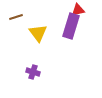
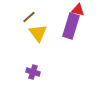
red triangle: rotated 24 degrees clockwise
brown line: moved 13 px right; rotated 24 degrees counterclockwise
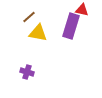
red triangle: moved 4 px right
yellow triangle: rotated 42 degrees counterclockwise
purple cross: moved 6 px left
